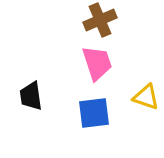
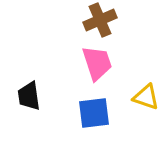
black trapezoid: moved 2 px left
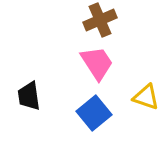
pink trapezoid: rotated 15 degrees counterclockwise
blue square: rotated 32 degrees counterclockwise
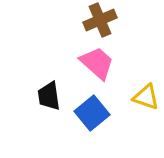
pink trapezoid: rotated 15 degrees counterclockwise
black trapezoid: moved 20 px right
blue square: moved 2 px left
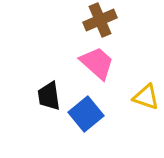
blue square: moved 6 px left, 1 px down
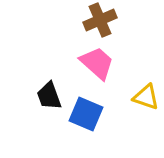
black trapezoid: rotated 12 degrees counterclockwise
blue square: rotated 28 degrees counterclockwise
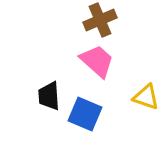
pink trapezoid: moved 2 px up
black trapezoid: rotated 16 degrees clockwise
blue square: moved 1 px left
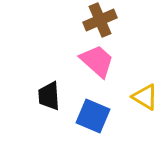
yellow triangle: moved 1 px left; rotated 12 degrees clockwise
blue square: moved 8 px right, 2 px down
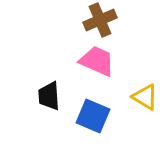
pink trapezoid: rotated 18 degrees counterclockwise
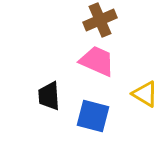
yellow triangle: moved 3 px up
blue square: rotated 8 degrees counterclockwise
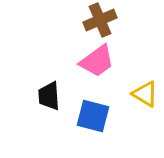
pink trapezoid: rotated 120 degrees clockwise
